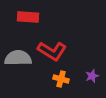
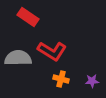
red rectangle: rotated 30 degrees clockwise
purple star: moved 5 px down; rotated 16 degrees clockwise
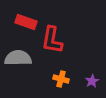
red rectangle: moved 2 px left, 5 px down; rotated 15 degrees counterclockwise
red L-shape: moved 11 px up; rotated 68 degrees clockwise
purple star: rotated 24 degrees counterclockwise
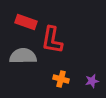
gray semicircle: moved 5 px right, 2 px up
purple star: rotated 16 degrees clockwise
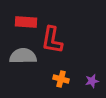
red rectangle: rotated 15 degrees counterclockwise
